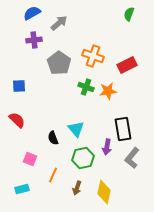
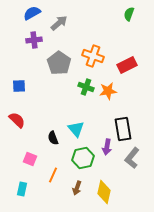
cyan rectangle: rotated 64 degrees counterclockwise
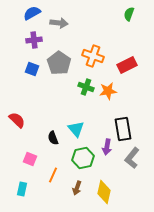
gray arrow: rotated 48 degrees clockwise
blue square: moved 13 px right, 17 px up; rotated 24 degrees clockwise
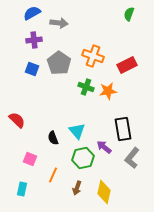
cyan triangle: moved 1 px right, 2 px down
purple arrow: moved 3 px left; rotated 119 degrees clockwise
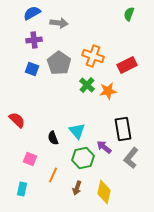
green cross: moved 1 px right, 2 px up; rotated 21 degrees clockwise
gray L-shape: moved 1 px left
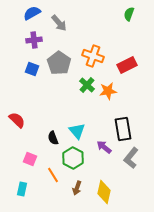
gray arrow: rotated 42 degrees clockwise
green hexagon: moved 10 px left; rotated 20 degrees counterclockwise
orange line: rotated 56 degrees counterclockwise
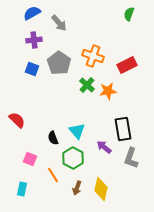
gray L-shape: rotated 20 degrees counterclockwise
yellow diamond: moved 3 px left, 3 px up
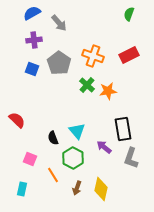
red rectangle: moved 2 px right, 10 px up
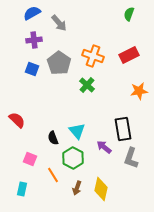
orange star: moved 31 px right
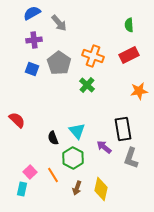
green semicircle: moved 11 px down; rotated 24 degrees counterclockwise
pink square: moved 13 px down; rotated 24 degrees clockwise
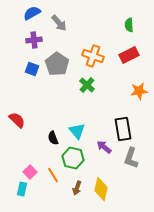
gray pentagon: moved 2 px left, 1 px down
green hexagon: rotated 15 degrees counterclockwise
